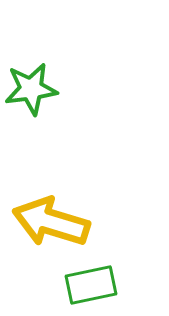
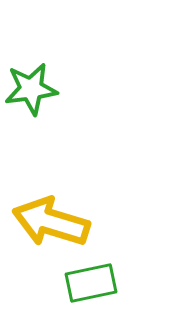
green rectangle: moved 2 px up
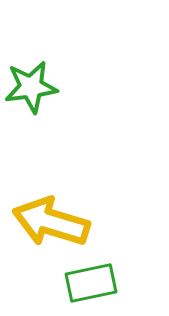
green star: moved 2 px up
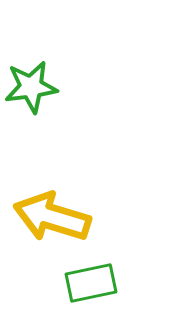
yellow arrow: moved 1 px right, 5 px up
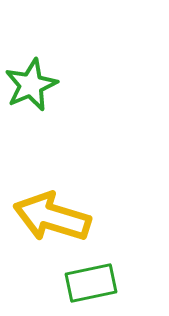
green star: moved 2 px up; rotated 16 degrees counterclockwise
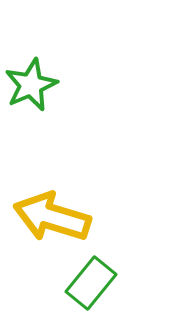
green rectangle: rotated 39 degrees counterclockwise
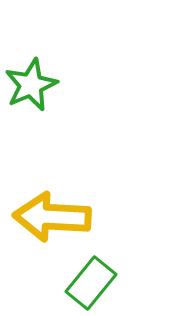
yellow arrow: rotated 14 degrees counterclockwise
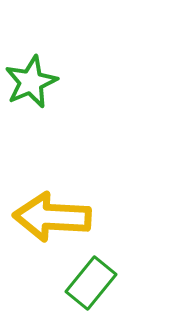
green star: moved 3 px up
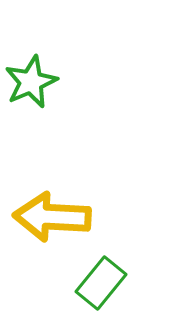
green rectangle: moved 10 px right
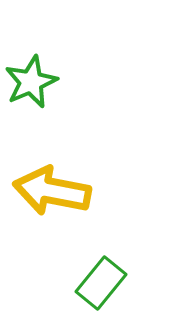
yellow arrow: moved 26 px up; rotated 8 degrees clockwise
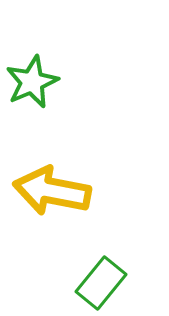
green star: moved 1 px right
